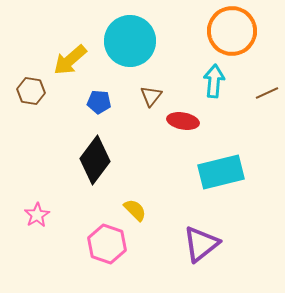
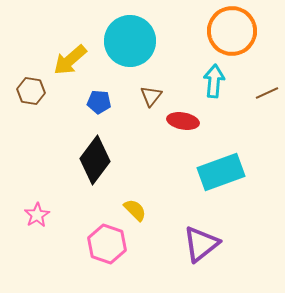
cyan rectangle: rotated 6 degrees counterclockwise
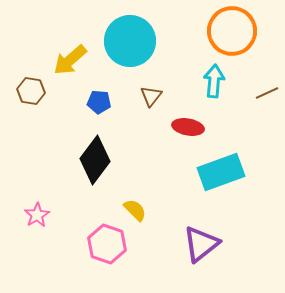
red ellipse: moved 5 px right, 6 px down
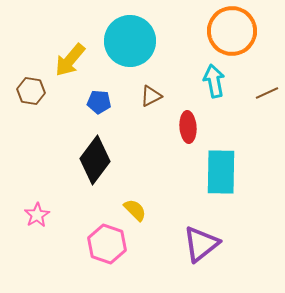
yellow arrow: rotated 9 degrees counterclockwise
cyan arrow: rotated 16 degrees counterclockwise
brown triangle: rotated 25 degrees clockwise
red ellipse: rotated 76 degrees clockwise
cyan rectangle: rotated 69 degrees counterclockwise
